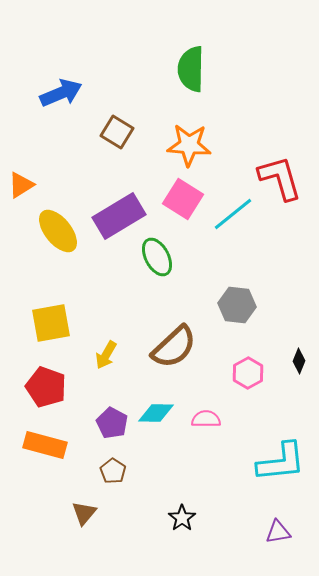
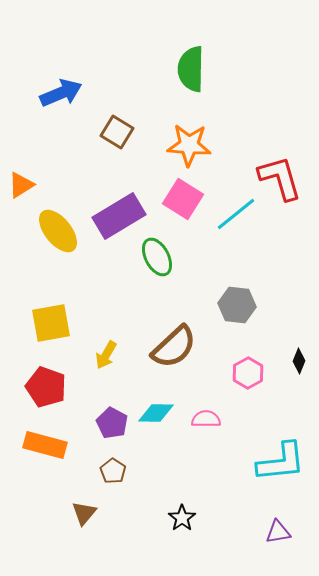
cyan line: moved 3 px right
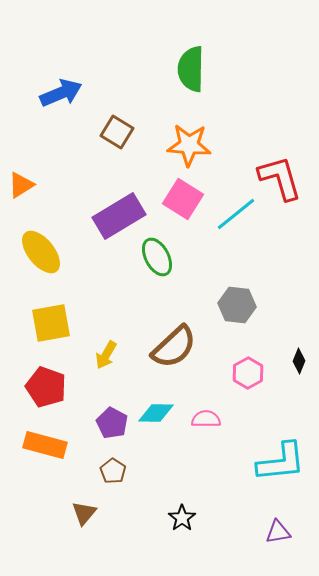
yellow ellipse: moved 17 px left, 21 px down
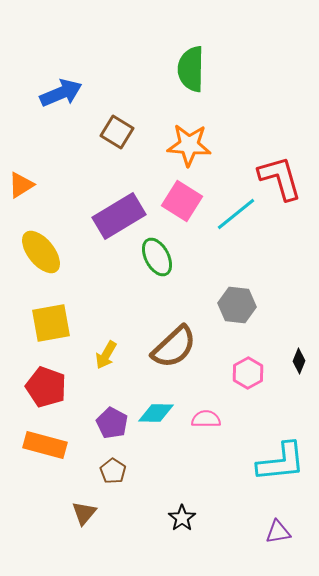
pink square: moved 1 px left, 2 px down
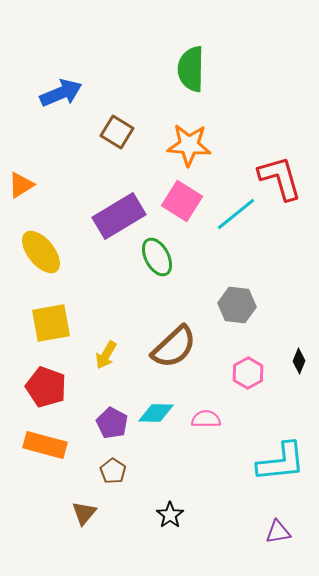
black star: moved 12 px left, 3 px up
